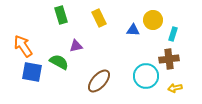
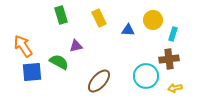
blue triangle: moved 5 px left
blue square: rotated 15 degrees counterclockwise
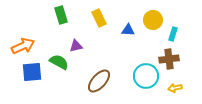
orange arrow: rotated 100 degrees clockwise
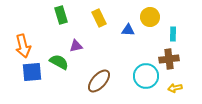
yellow circle: moved 3 px left, 3 px up
cyan rectangle: rotated 16 degrees counterclockwise
orange arrow: rotated 100 degrees clockwise
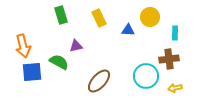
cyan rectangle: moved 2 px right, 1 px up
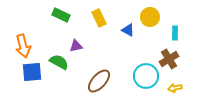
green rectangle: rotated 48 degrees counterclockwise
blue triangle: rotated 24 degrees clockwise
brown cross: rotated 24 degrees counterclockwise
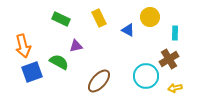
green rectangle: moved 4 px down
blue square: rotated 15 degrees counterclockwise
